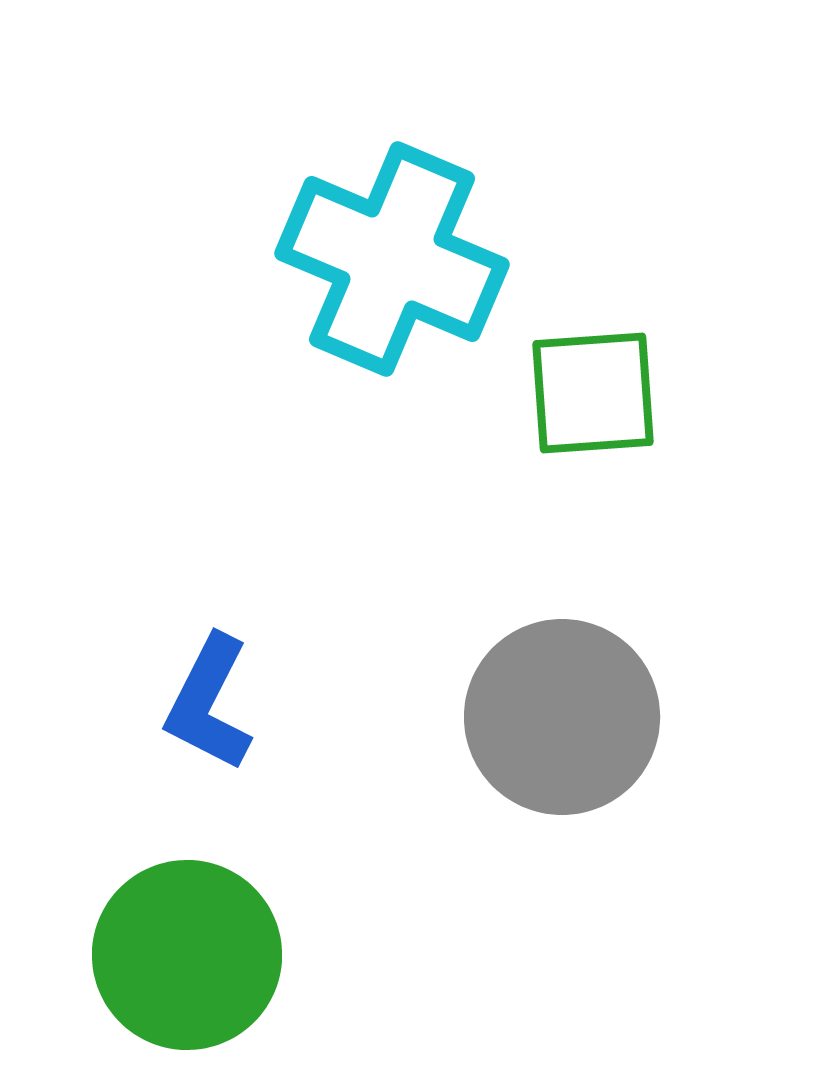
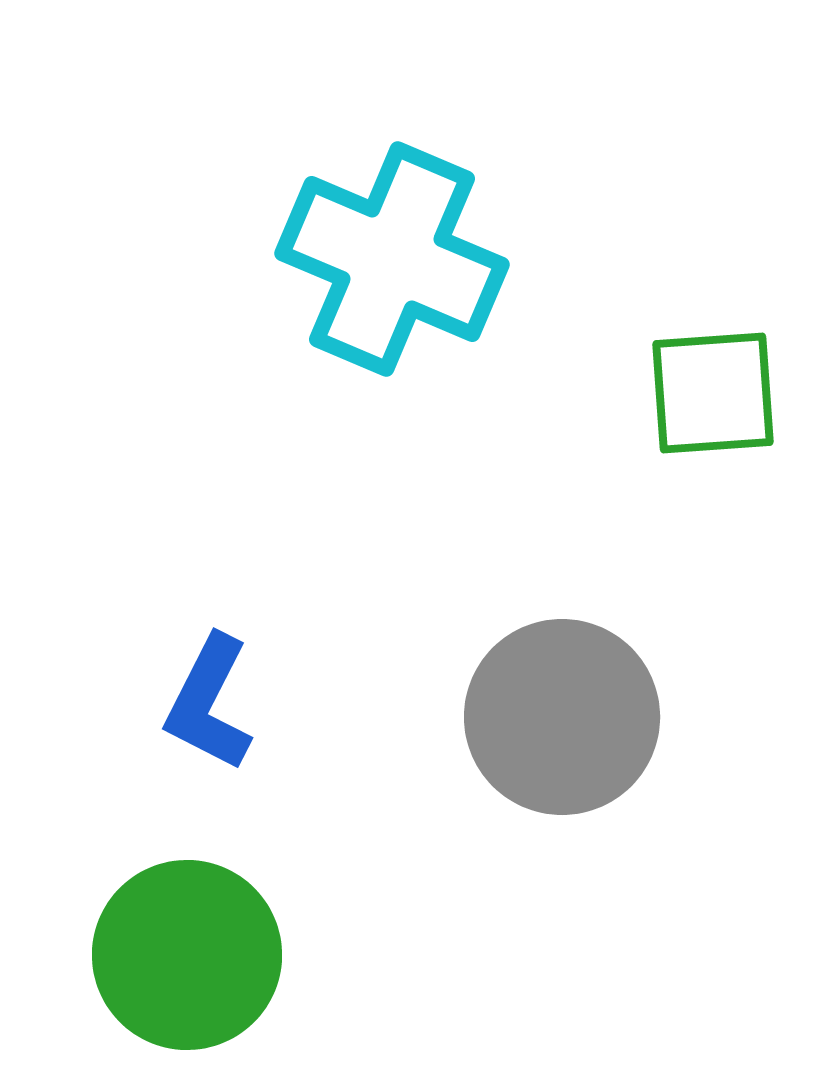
green square: moved 120 px right
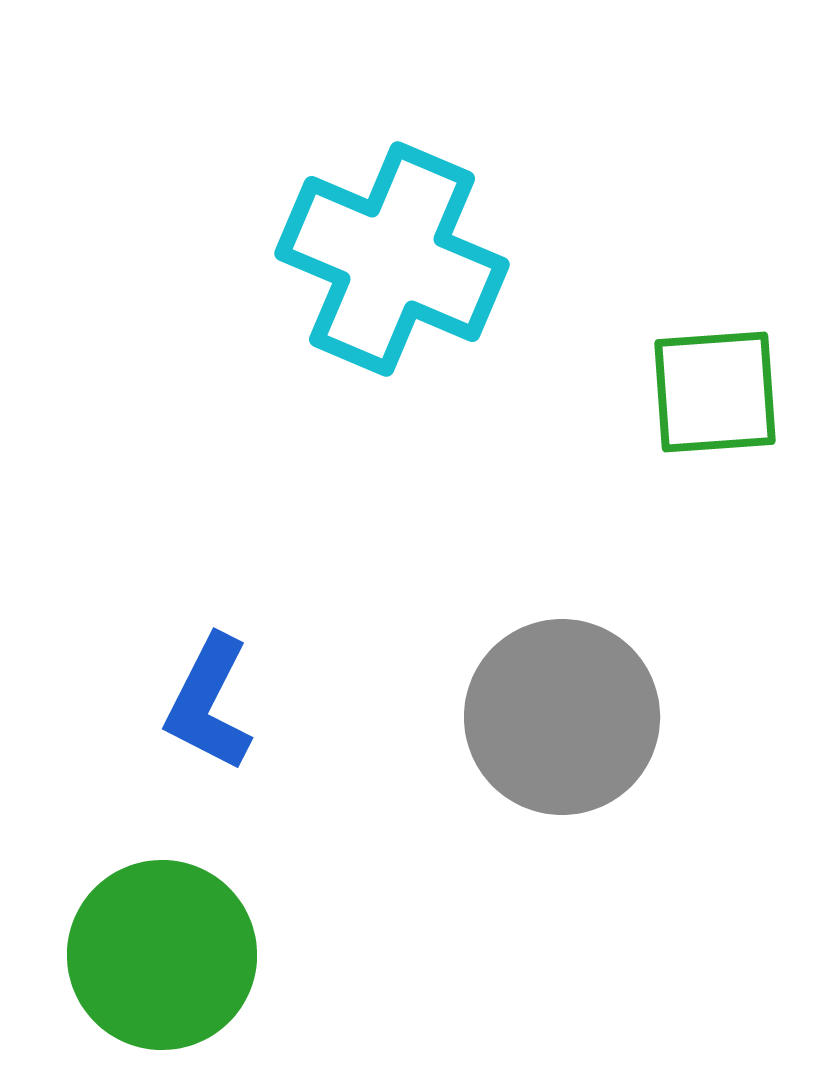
green square: moved 2 px right, 1 px up
green circle: moved 25 px left
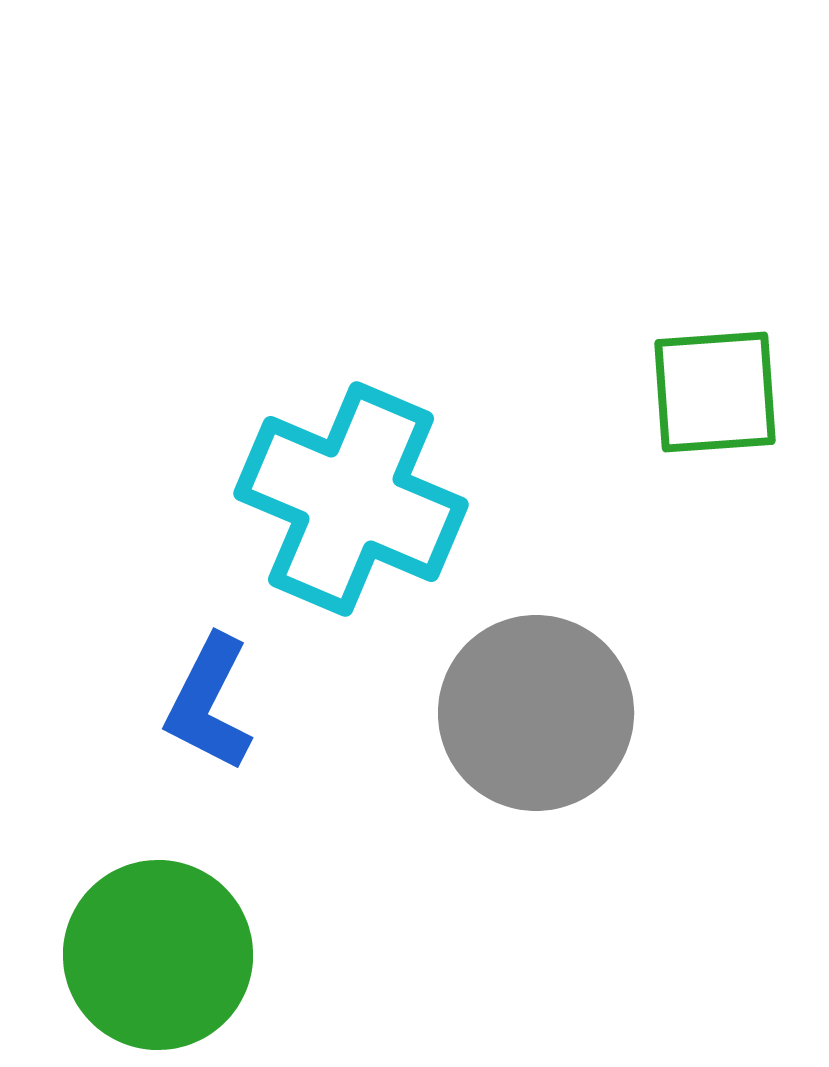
cyan cross: moved 41 px left, 240 px down
gray circle: moved 26 px left, 4 px up
green circle: moved 4 px left
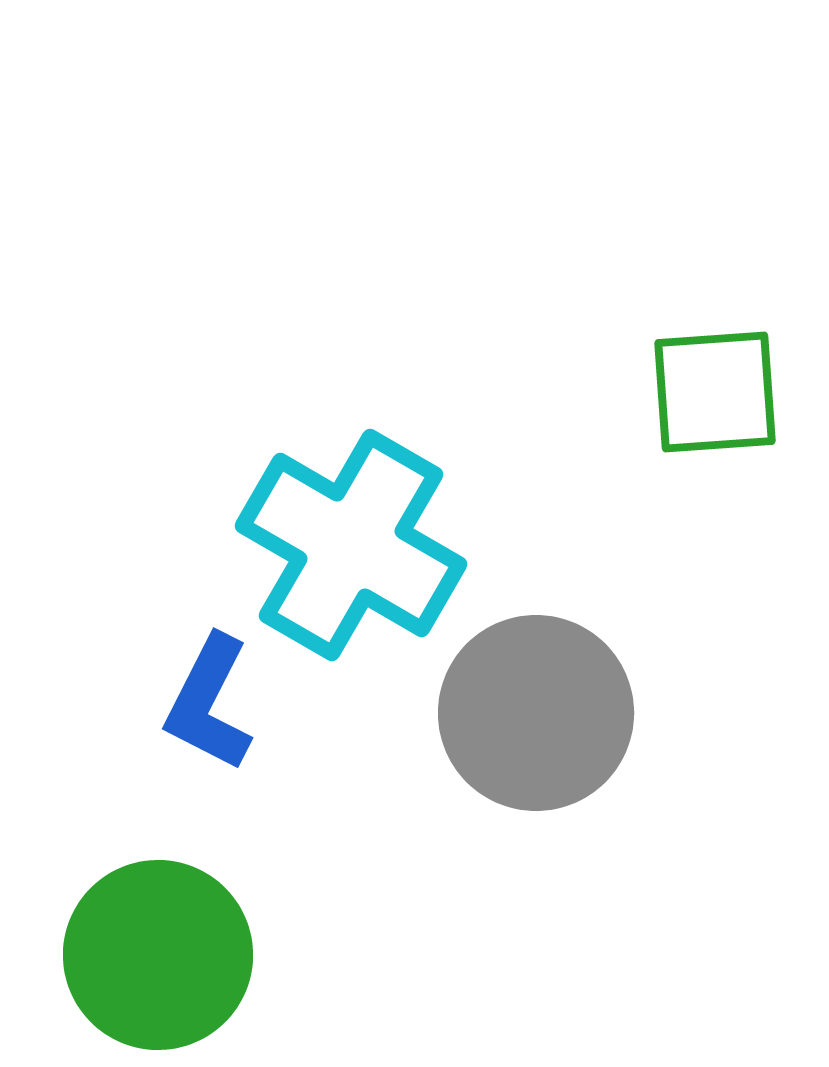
cyan cross: moved 46 px down; rotated 7 degrees clockwise
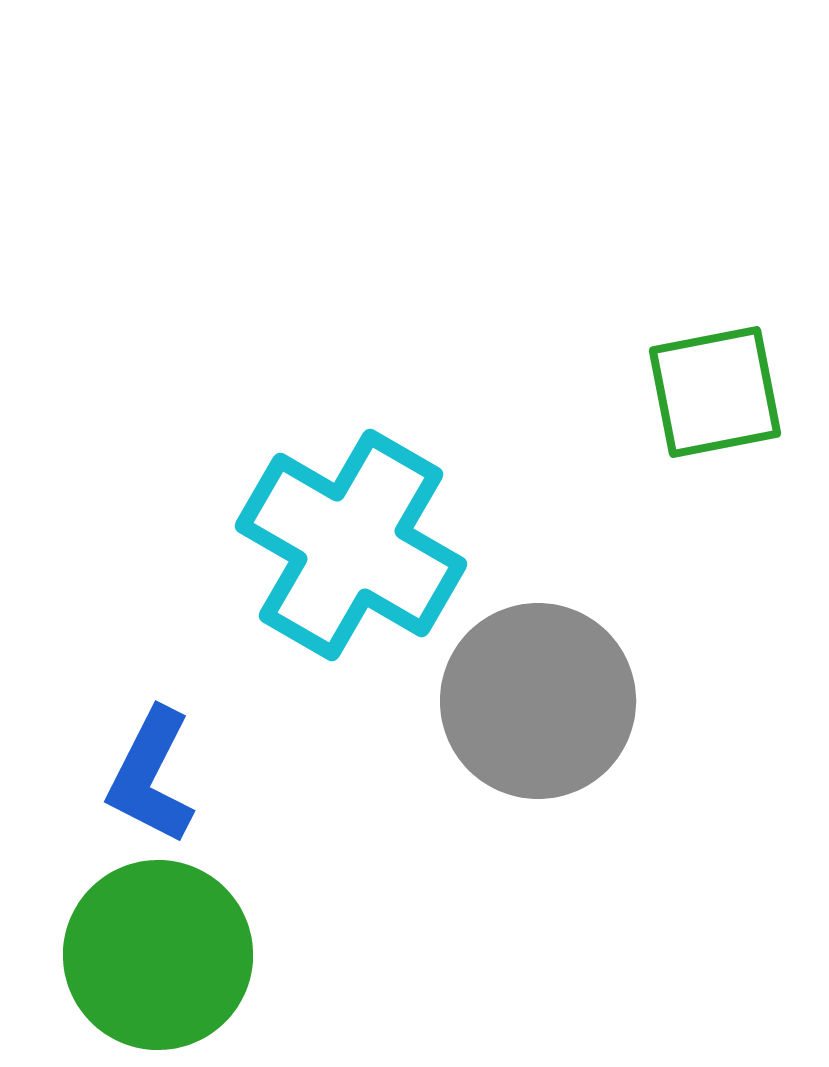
green square: rotated 7 degrees counterclockwise
blue L-shape: moved 58 px left, 73 px down
gray circle: moved 2 px right, 12 px up
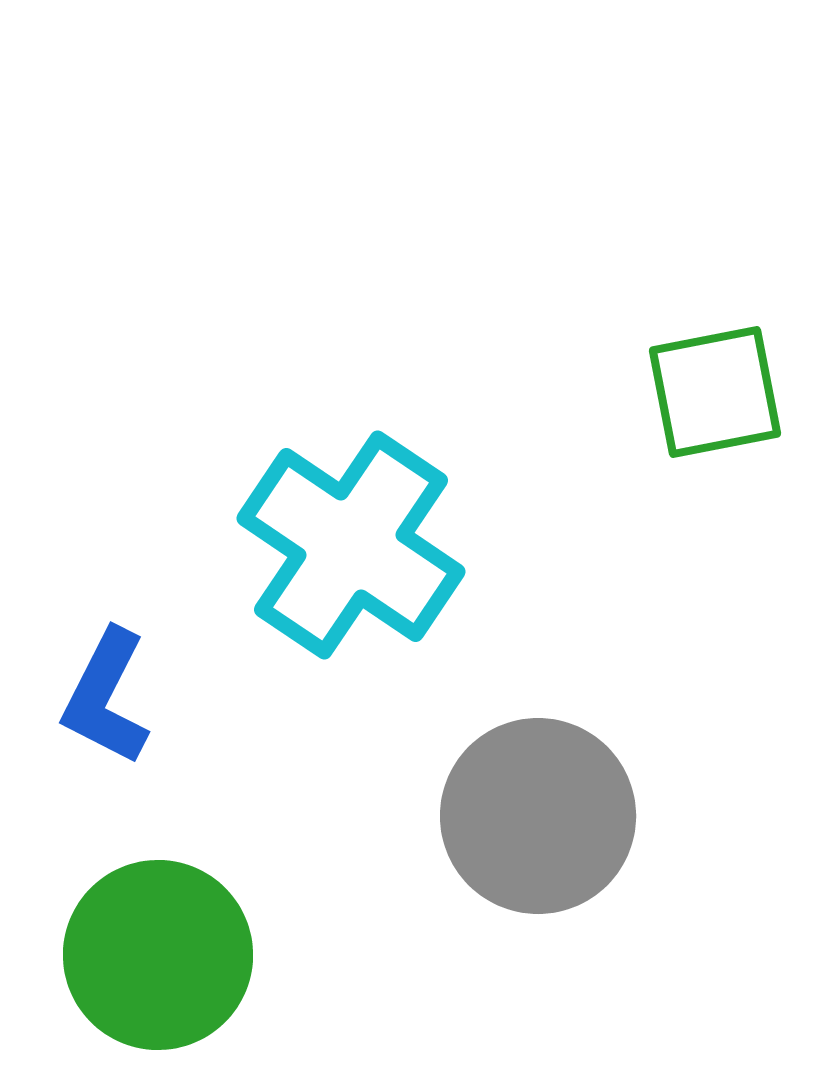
cyan cross: rotated 4 degrees clockwise
gray circle: moved 115 px down
blue L-shape: moved 45 px left, 79 px up
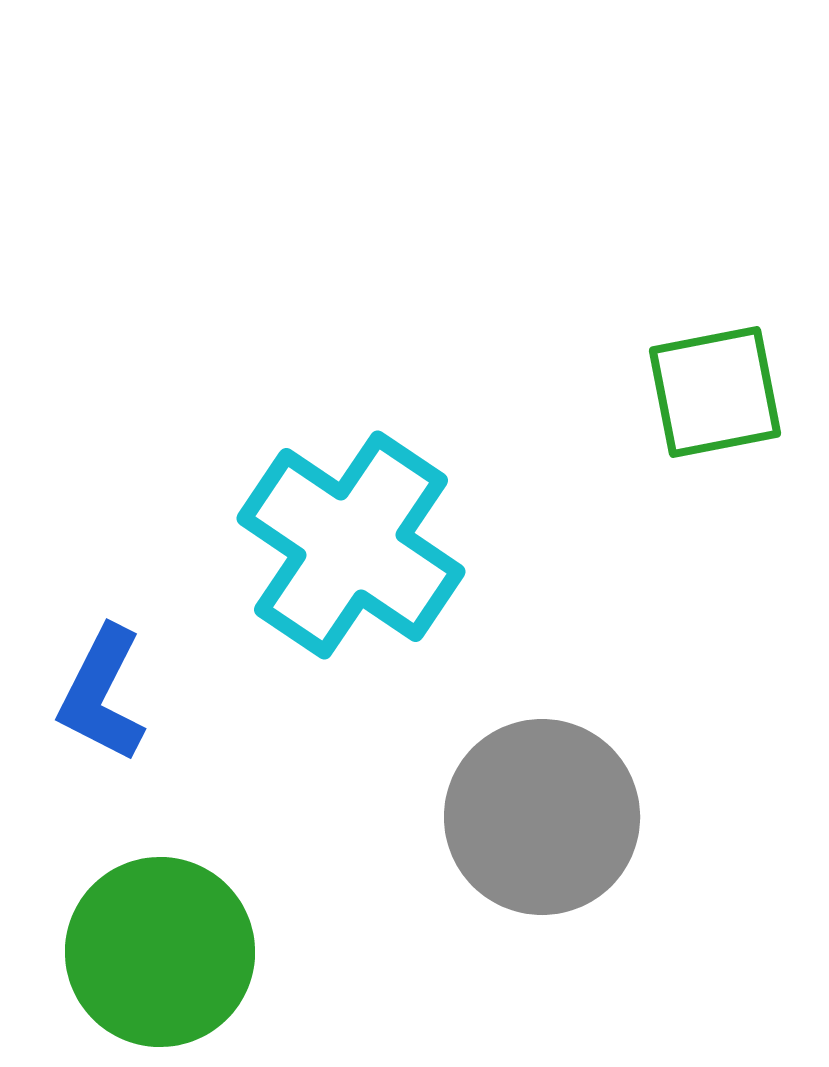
blue L-shape: moved 4 px left, 3 px up
gray circle: moved 4 px right, 1 px down
green circle: moved 2 px right, 3 px up
